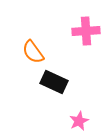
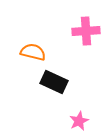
orange semicircle: rotated 140 degrees clockwise
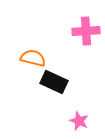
orange semicircle: moved 6 px down
pink star: rotated 24 degrees counterclockwise
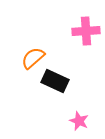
orange semicircle: rotated 55 degrees counterclockwise
black rectangle: moved 1 px right, 1 px up
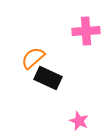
black rectangle: moved 7 px left, 3 px up
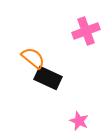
pink cross: rotated 16 degrees counterclockwise
orange semicircle: rotated 80 degrees clockwise
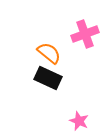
pink cross: moved 1 px left, 3 px down
orange semicircle: moved 16 px right, 5 px up
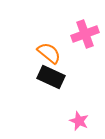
black rectangle: moved 3 px right, 1 px up
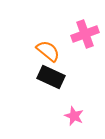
orange semicircle: moved 1 px left, 2 px up
pink star: moved 5 px left, 5 px up
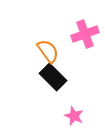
orange semicircle: rotated 15 degrees clockwise
black rectangle: moved 2 px right; rotated 20 degrees clockwise
